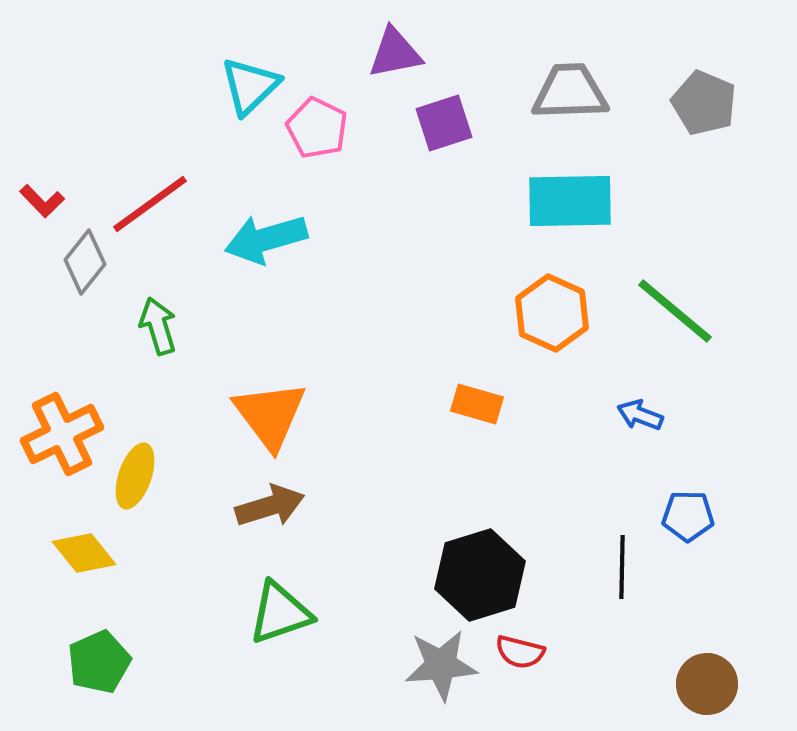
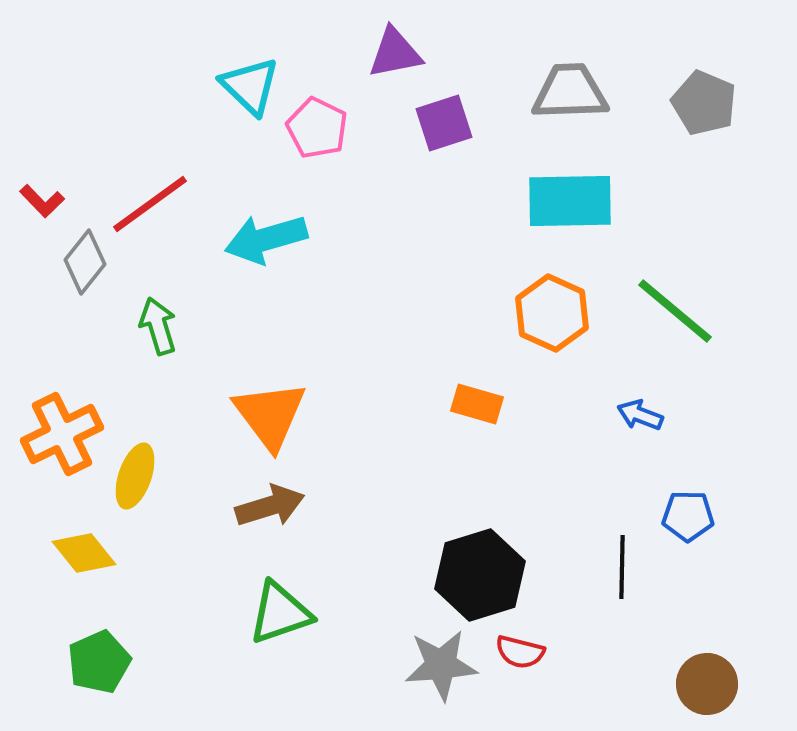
cyan triangle: rotated 32 degrees counterclockwise
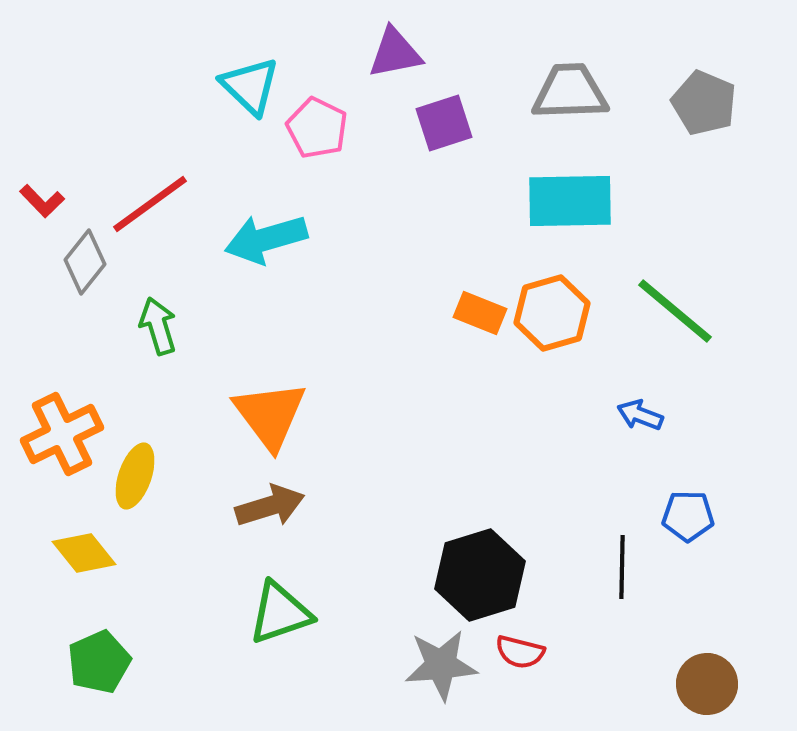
orange hexagon: rotated 20 degrees clockwise
orange rectangle: moved 3 px right, 91 px up; rotated 6 degrees clockwise
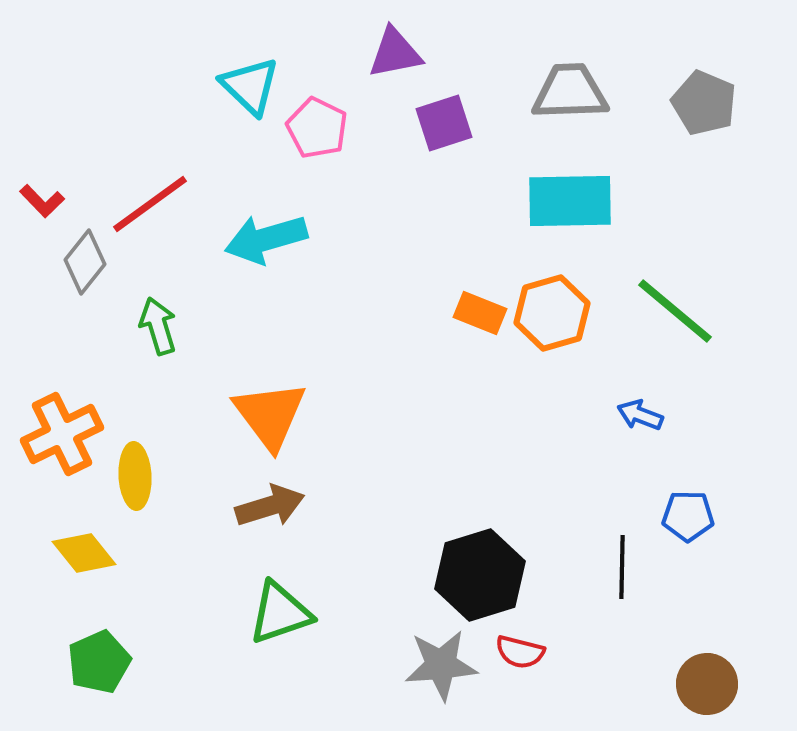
yellow ellipse: rotated 22 degrees counterclockwise
